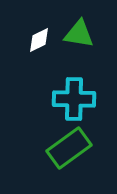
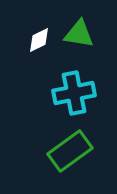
cyan cross: moved 6 px up; rotated 12 degrees counterclockwise
green rectangle: moved 1 px right, 3 px down
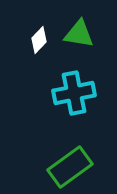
white diamond: rotated 20 degrees counterclockwise
green rectangle: moved 16 px down
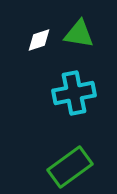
white diamond: rotated 28 degrees clockwise
